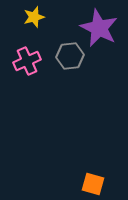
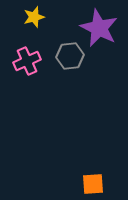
orange square: rotated 20 degrees counterclockwise
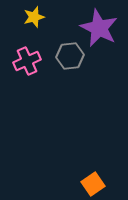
orange square: rotated 30 degrees counterclockwise
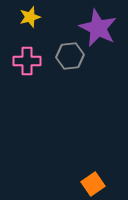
yellow star: moved 4 px left
purple star: moved 1 px left
pink cross: rotated 24 degrees clockwise
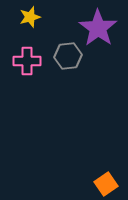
purple star: rotated 9 degrees clockwise
gray hexagon: moved 2 px left
orange square: moved 13 px right
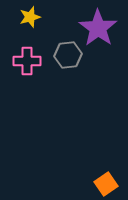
gray hexagon: moved 1 px up
